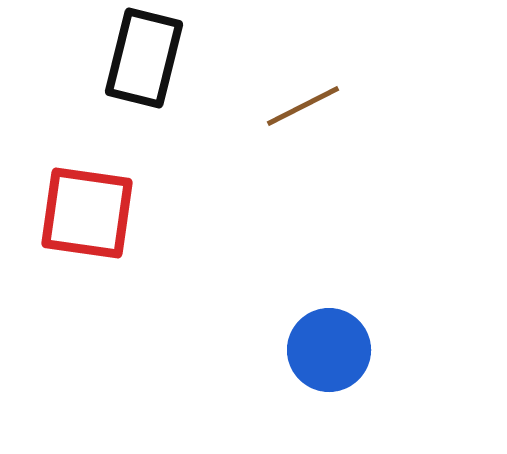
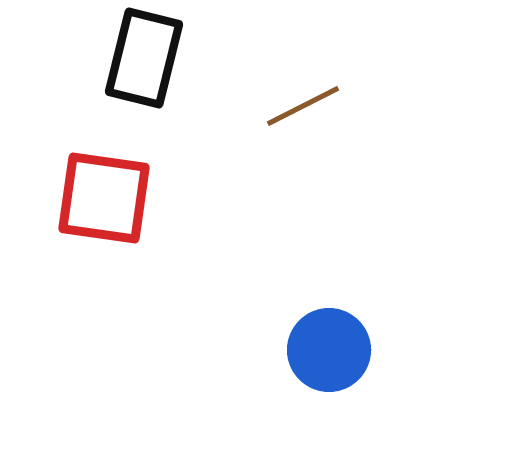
red square: moved 17 px right, 15 px up
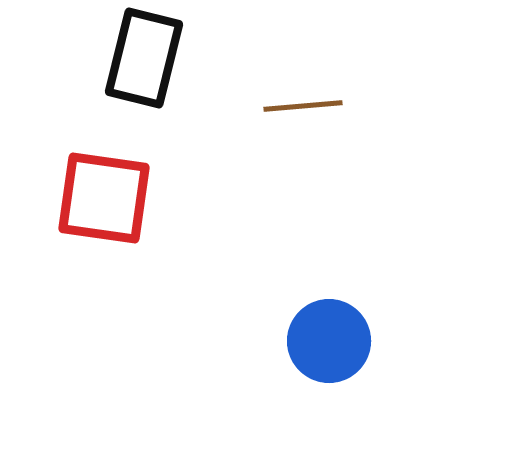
brown line: rotated 22 degrees clockwise
blue circle: moved 9 px up
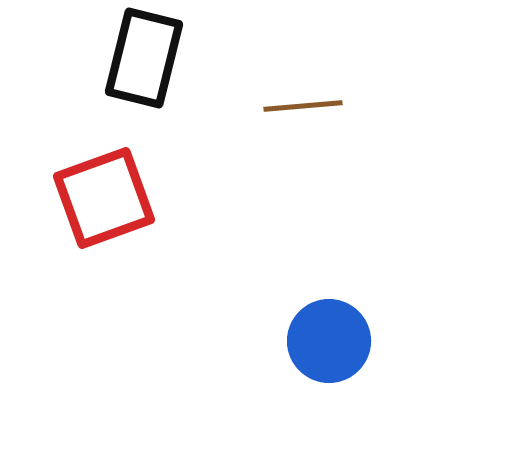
red square: rotated 28 degrees counterclockwise
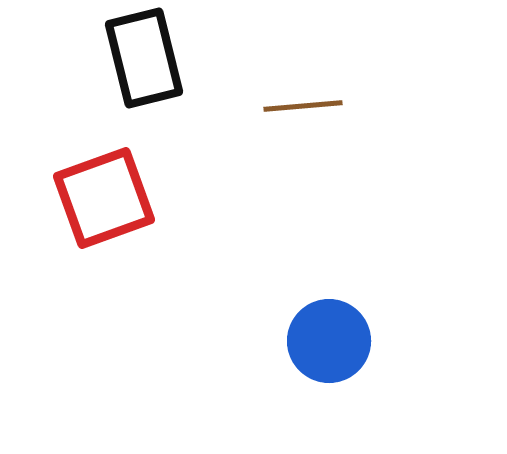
black rectangle: rotated 28 degrees counterclockwise
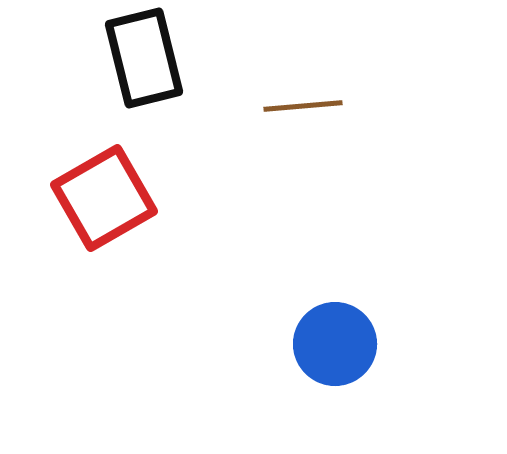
red square: rotated 10 degrees counterclockwise
blue circle: moved 6 px right, 3 px down
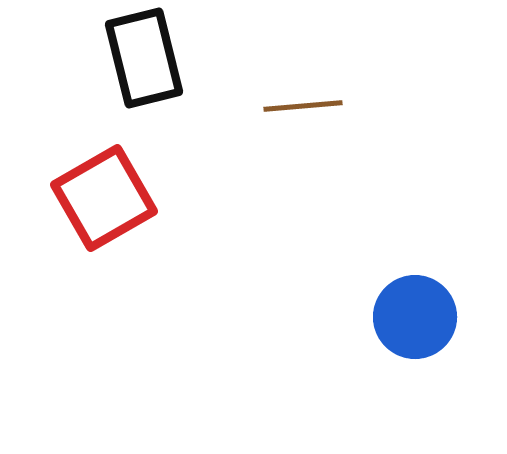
blue circle: moved 80 px right, 27 px up
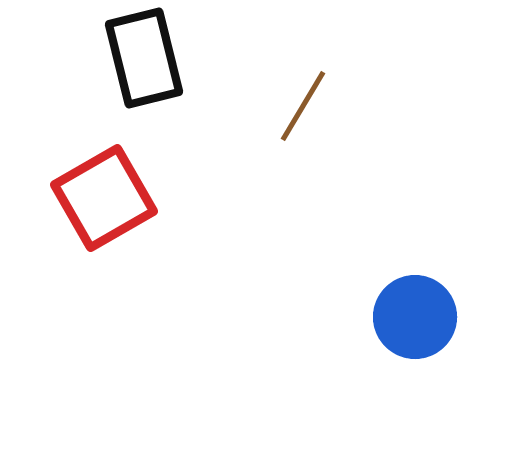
brown line: rotated 54 degrees counterclockwise
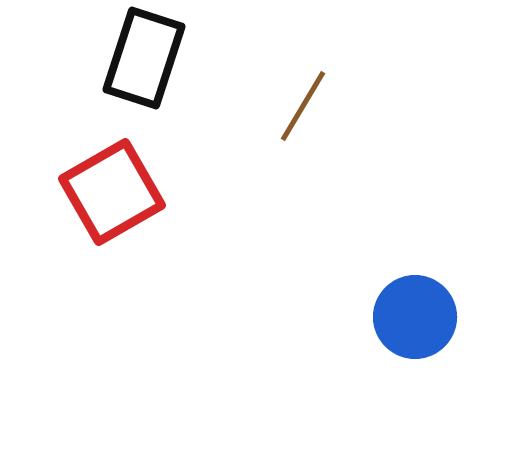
black rectangle: rotated 32 degrees clockwise
red square: moved 8 px right, 6 px up
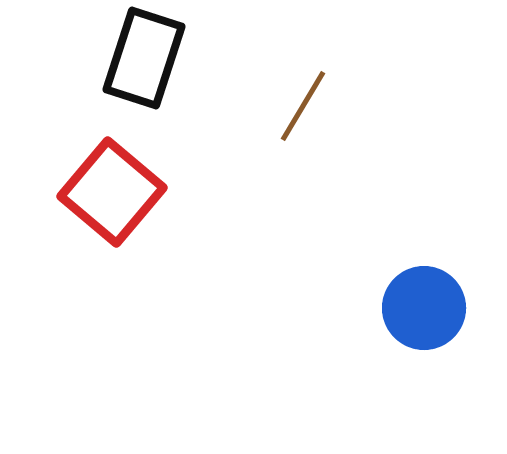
red square: rotated 20 degrees counterclockwise
blue circle: moved 9 px right, 9 px up
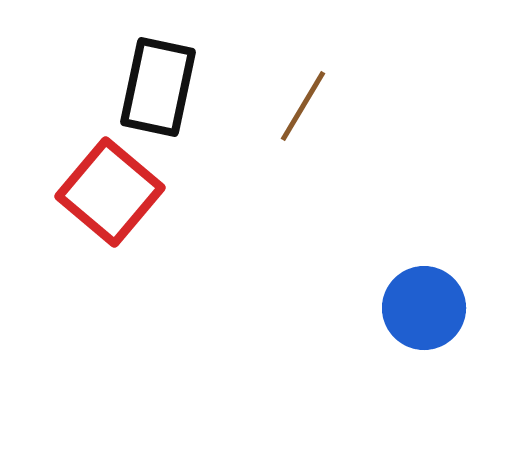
black rectangle: moved 14 px right, 29 px down; rotated 6 degrees counterclockwise
red square: moved 2 px left
